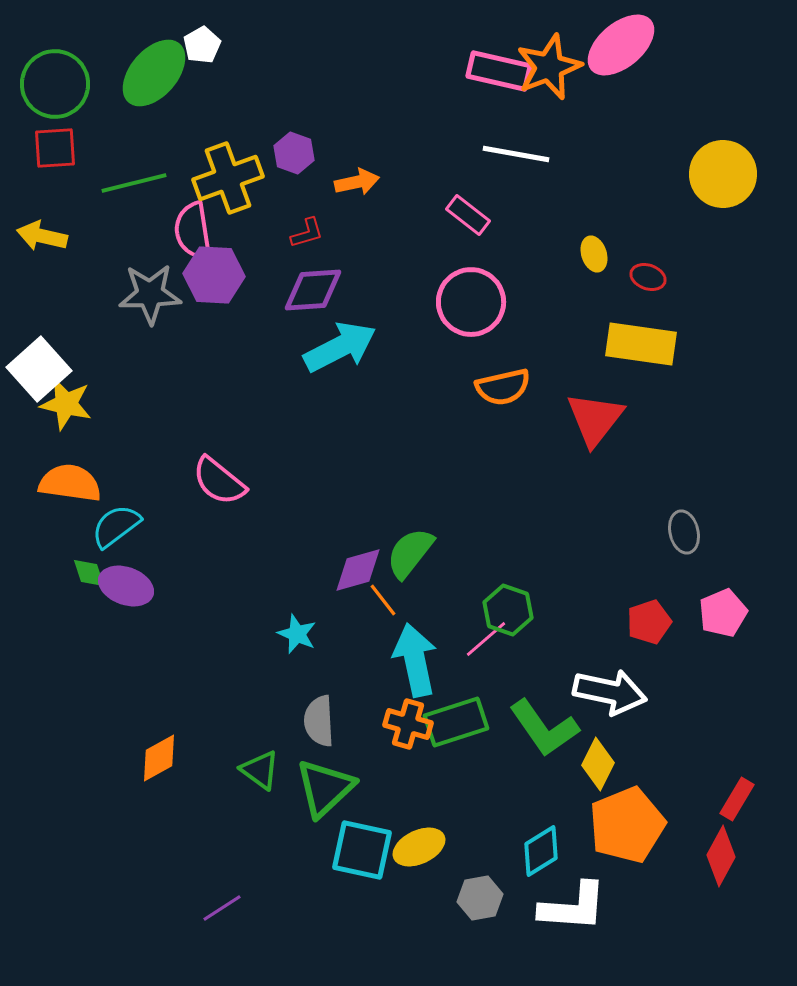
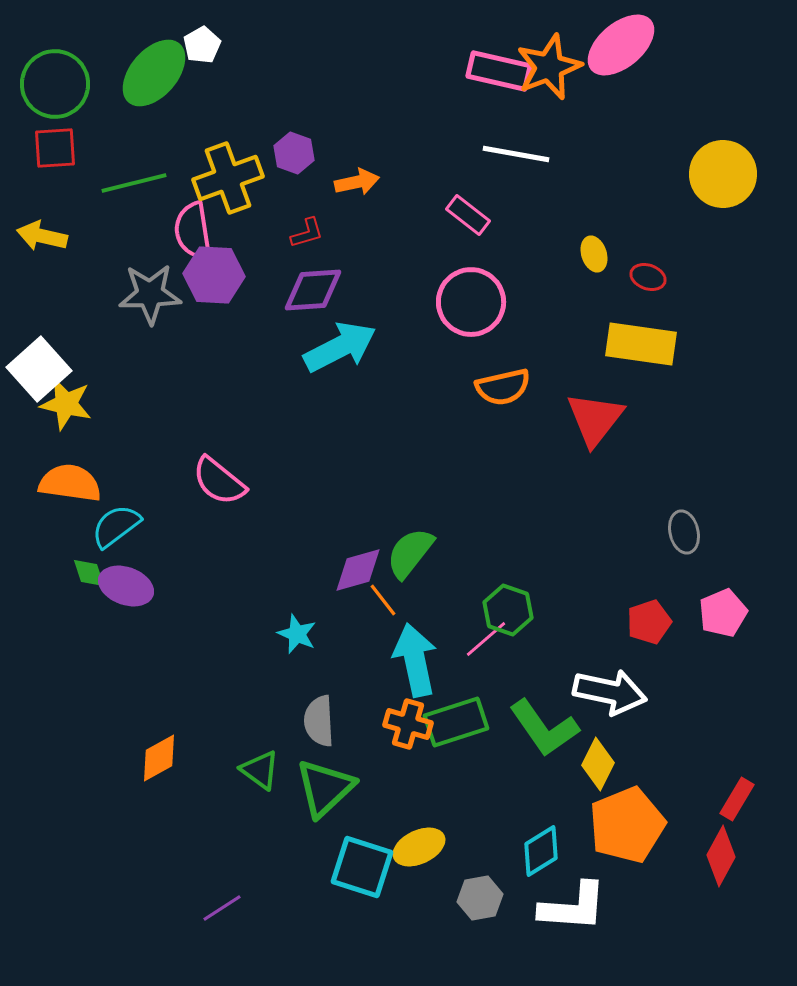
cyan square at (362, 850): moved 17 px down; rotated 6 degrees clockwise
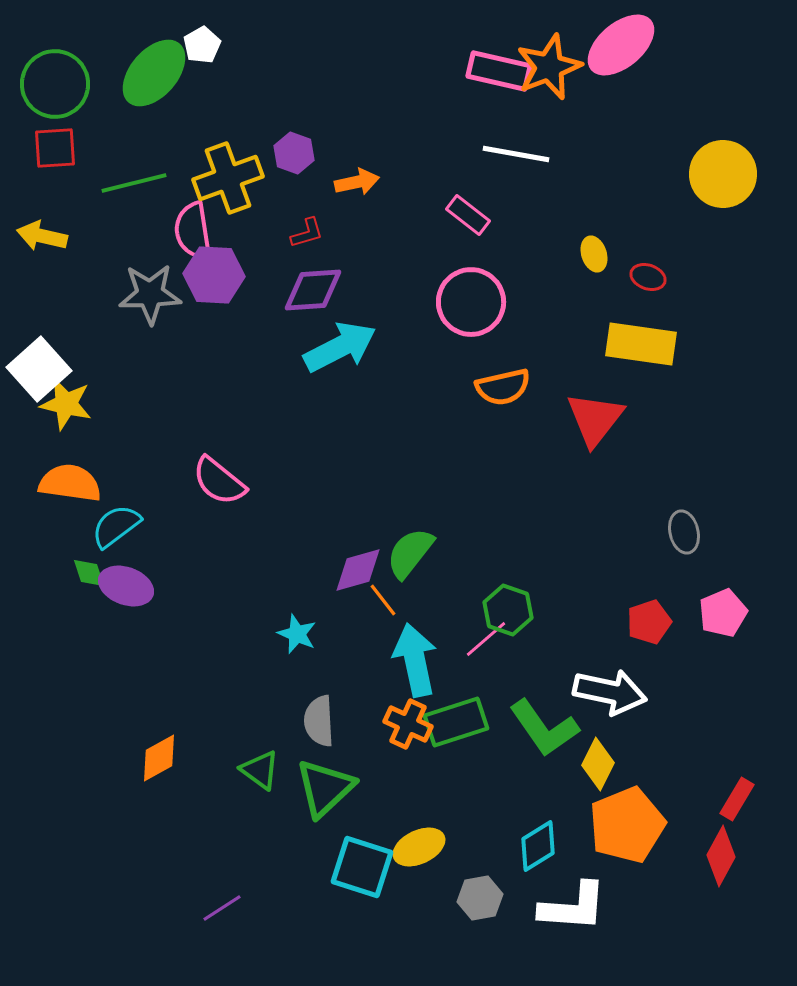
orange cross at (408, 724): rotated 9 degrees clockwise
cyan diamond at (541, 851): moved 3 px left, 5 px up
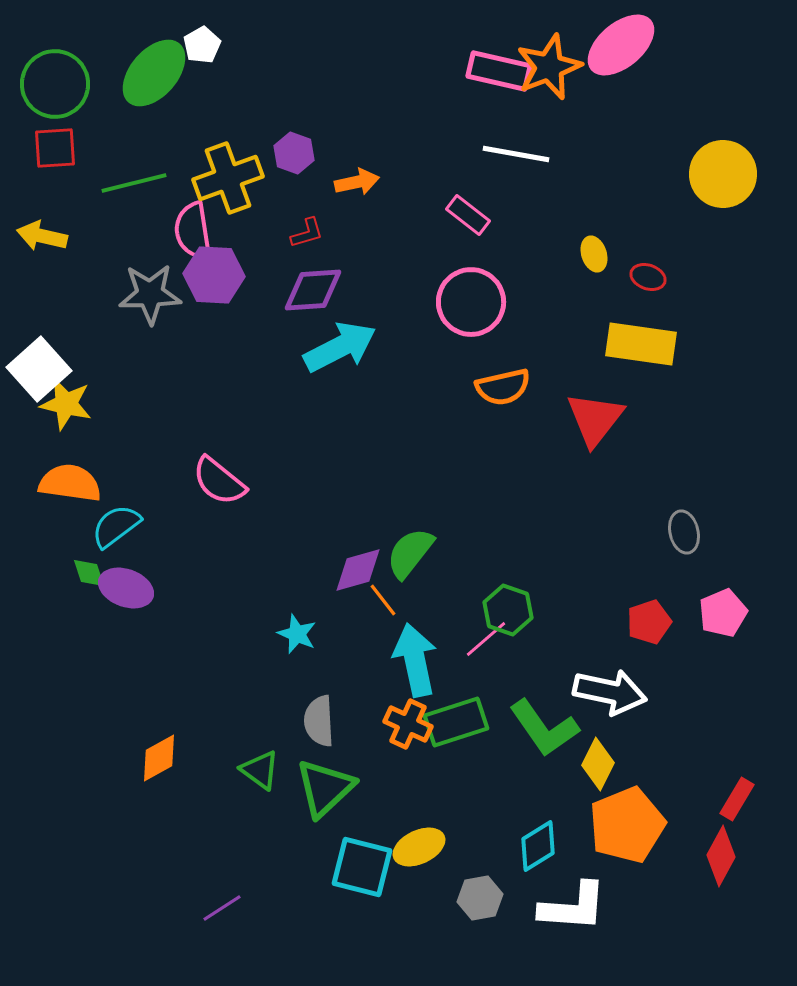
purple ellipse at (126, 586): moved 2 px down
cyan square at (362, 867): rotated 4 degrees counterclockwise
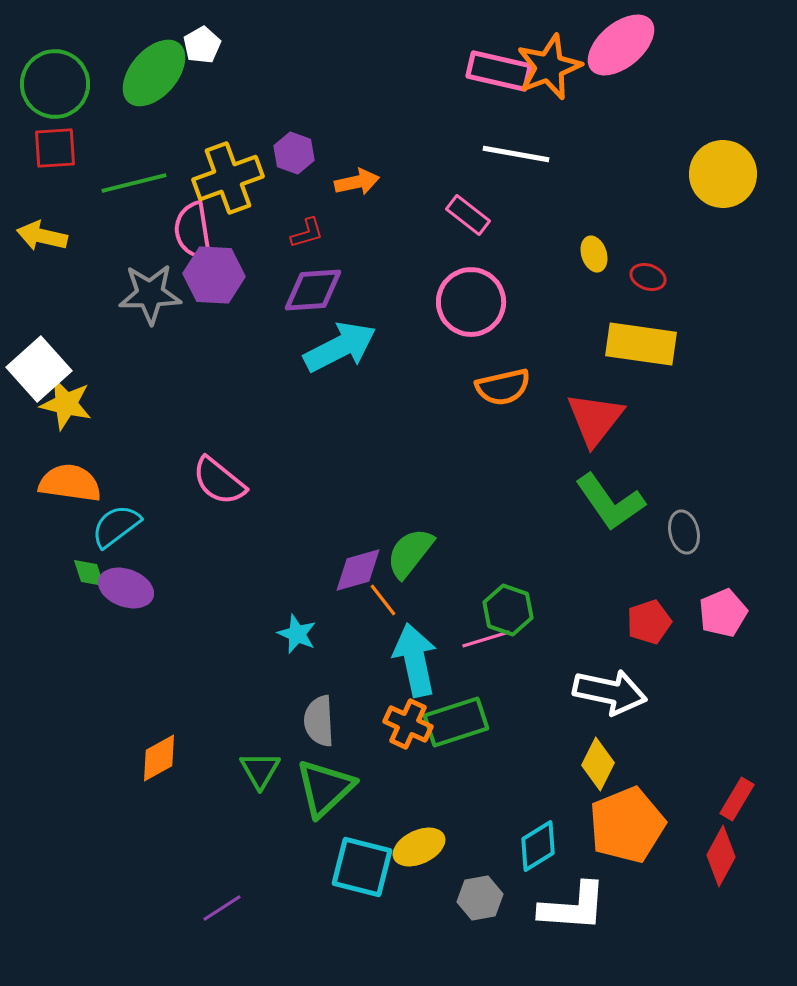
pink line at (486, 639): rotated 24 degrees clockwise
green L-shape at (544, 728): moved 66 px right, 226 px up
green triangle at (260, 770): rotated 24 degrees clockwise
